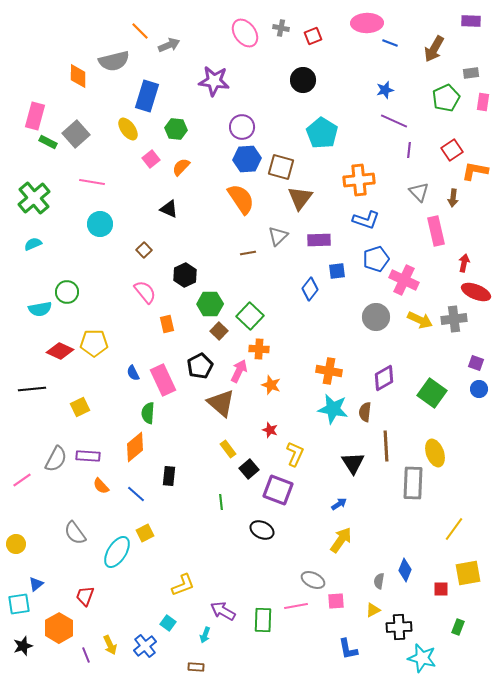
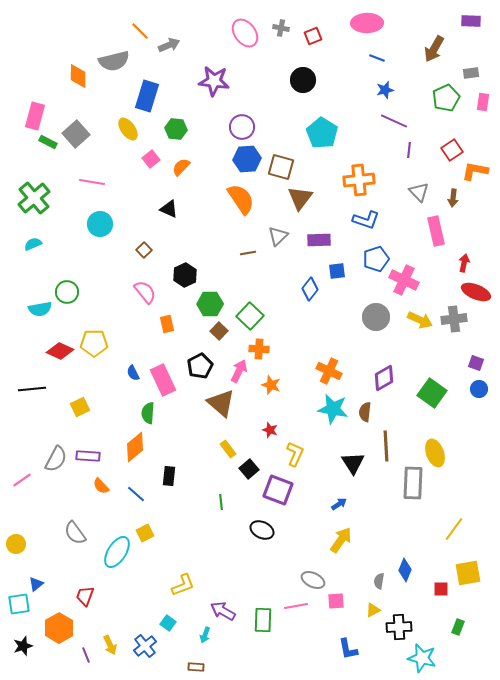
blue line at (390, 43): moved 13 px left, 15 px down
orange cross at (329, 371): rotated 15 degrees clockwise
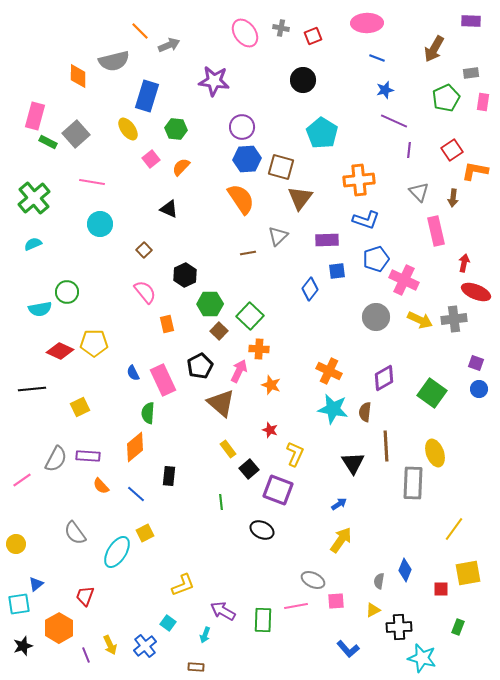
purple rectangle at (319, 240): moved 8 px right
blue L-shape at (348, 649): rotated 30 degrees counterclockwise
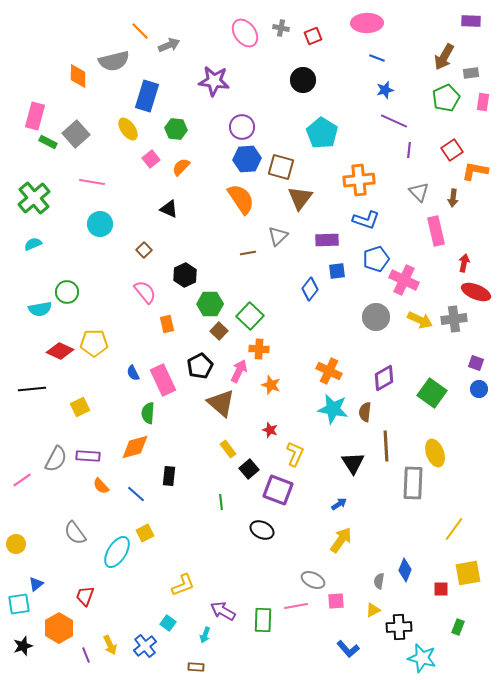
brown arrow at (434, 49): moved 10 px right, 8 px down
orange diamond at (135, 447): rotated 24 degrees clockwise
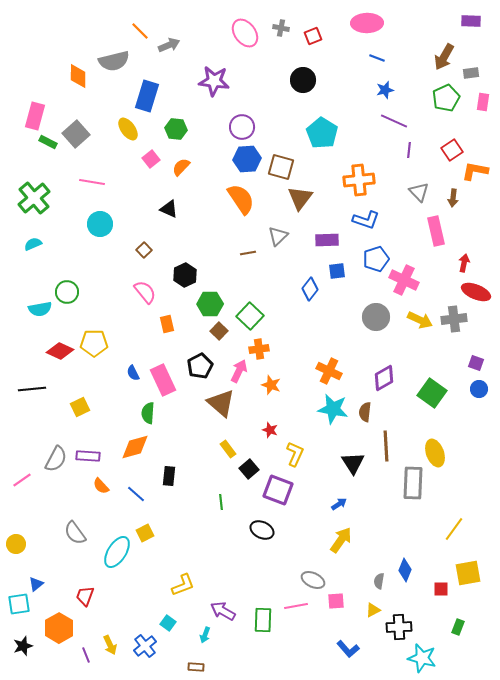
orange cross at (259, 349): rotated 12 degrees counterclockwise
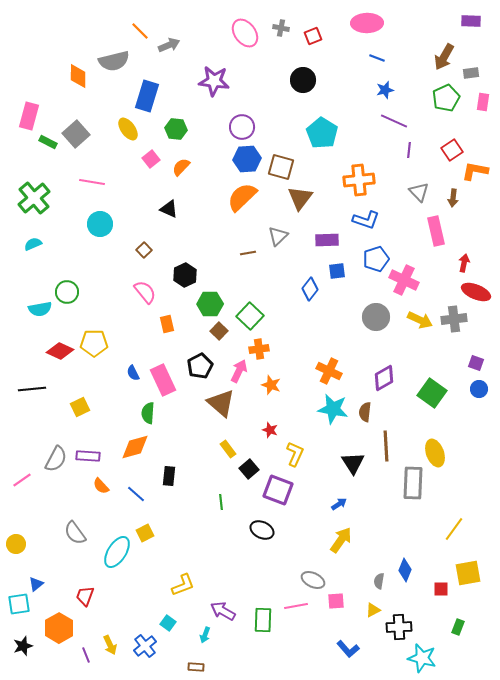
pink rectangle at (35, 116): moved 6 px left
orange semicircle at (241, 199): moved 1 px right, 2 px up; rotated 100 degrees counterclockwise
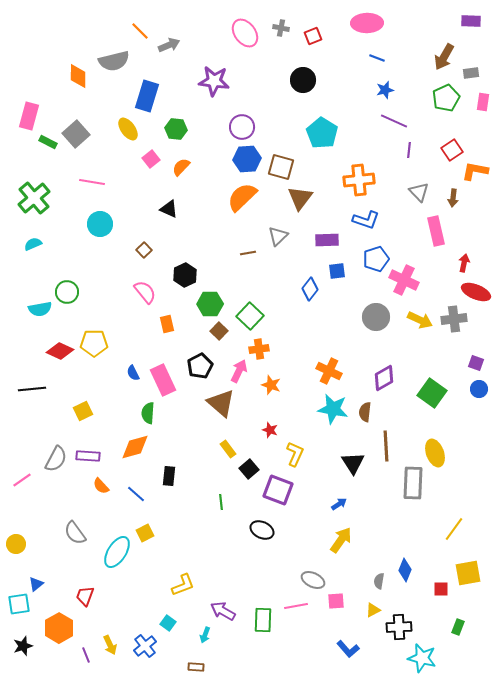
yellow square at (80, 407): moved 3 px right, 4 px down
